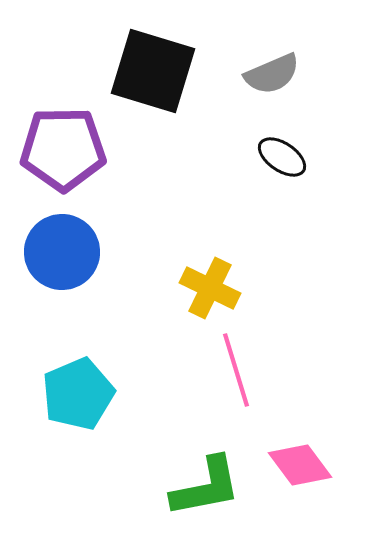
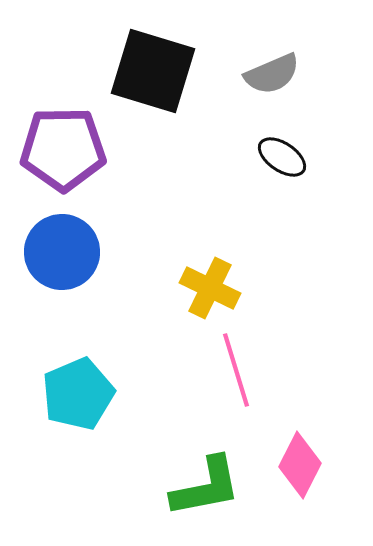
pink diamond: rotated 64 degrees clockwise
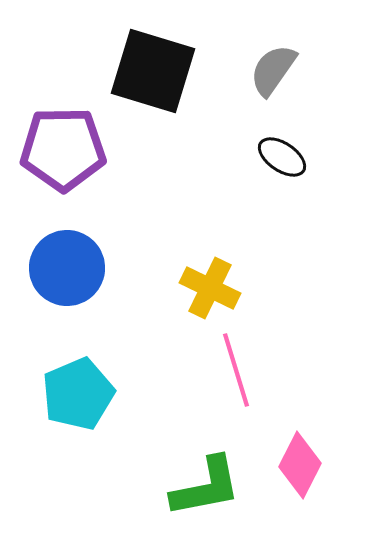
gray semicircle: moved 1 px right, 4 px up; rotated 148 degrees clockwise
blue circle: moved 5 px right, 16 px down
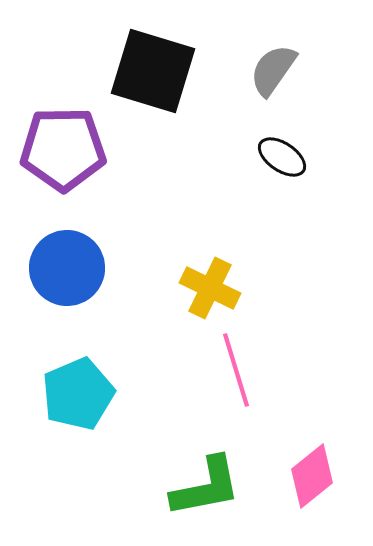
pink diamond: moved 12 px right, 11 px down; rotated 24 degrees clockwise
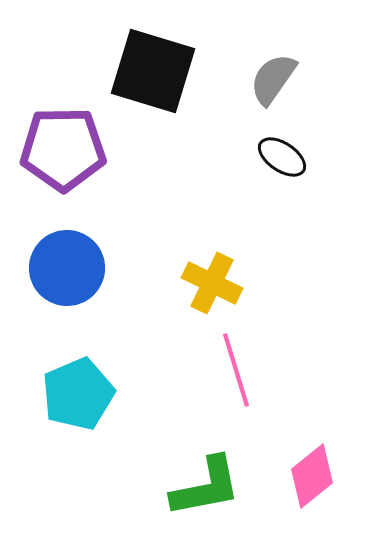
gray semicircle: moved 9 px down
yellow cross: moved 2 px right, 5 px up
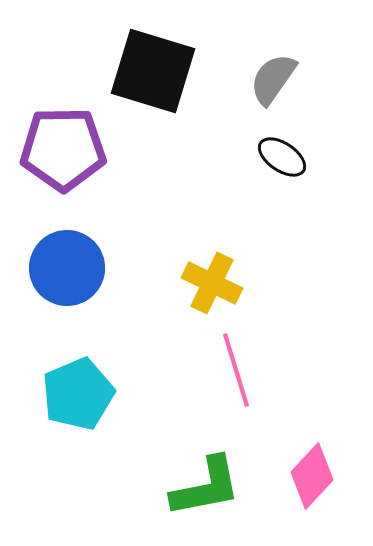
pink diamond: rotated 8 degrees counterclockwise
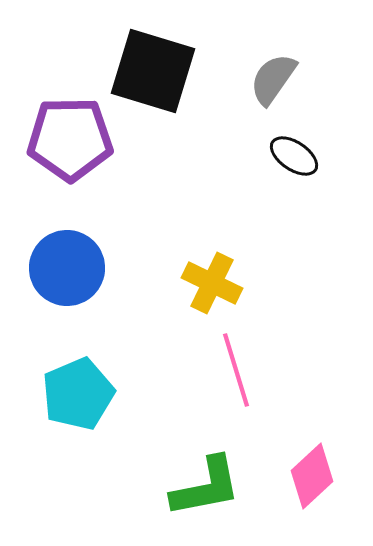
purple pentagon: moved 7 px right, 10 px up
black ellipse: moved 12 px right, 1 px up
pink diamond: rotated 4 degrees clockwise
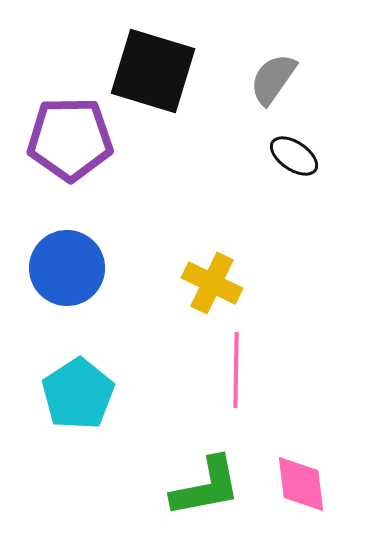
pink line: rotated 18 degrees clockwise
cyan pentagon: rotated 10 degrees counterclockwise
pink diamond: moved 11 px left, 8 px down; rotated 54 degrees counterclockwise
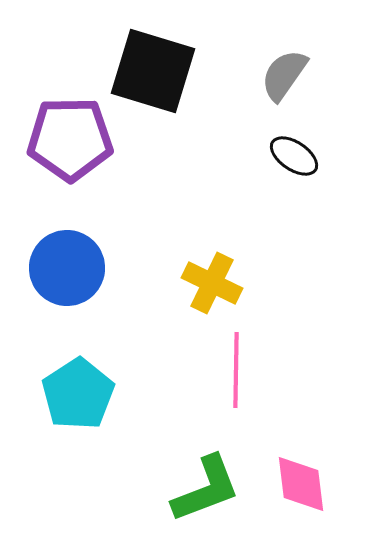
gray semicircle: moved 11 px right, 4 px up
green L-shape: moved 2 px down; rotated 10 degrees counterclockwise
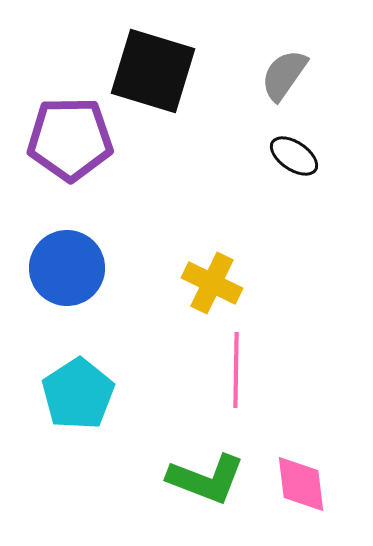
green L-shape: moved 10 px up; rotated 42 degrees clockwise
